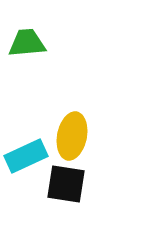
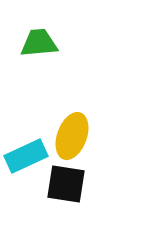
green trapezoid: moved 12 px right
yellow ellipse: rotated 9 degrees clockwise
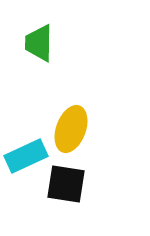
green trapezoid: rotated 84 degrees counterclockwise
yellow ellipse: moved 1 px left, 7 px up
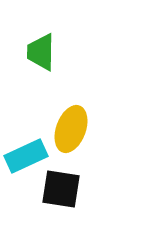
green trapezoid: moved 2 px right, 9 px down
black square: moved 5 px left, 5 px down
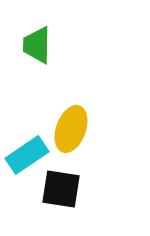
green trapezoid: moved 4 px left, 7 px up
cyan rectangle: moved 1 px right, 1 px up; rotated 9 degrees counterclockwise
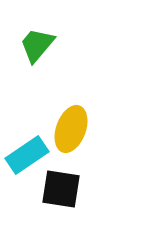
green trapezoid: rotated 39 degrees clockwise
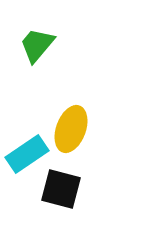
cyan rectangle: moved 1 px up
black square: rotated 6 degrees clockwise
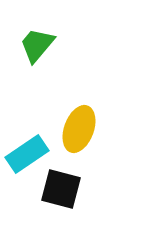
yellow ellipse: moved 8 px right
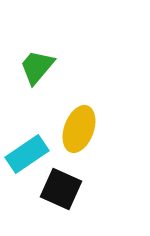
green trapezoid: moved 22 px down
black square: rotated 9 degrees clockwise
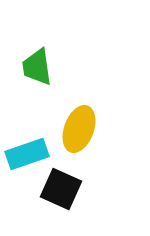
green trapezoid: rotated 48 degrees counterclockwise
cyan rectangle: rotated 15 degrees clockwise
